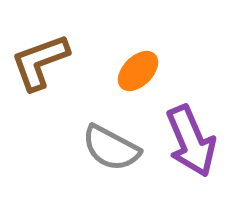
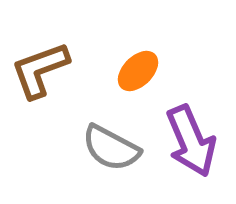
brown L-shape: moved 8 px down
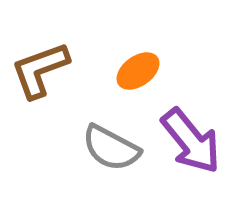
orange ellipse: rotated 9 degrees clockwise
purple arrow: rotated 16 degrees counterclockwise
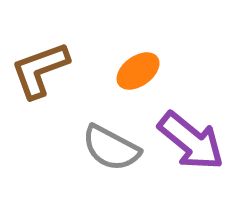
purple arrow: rotated 12 degrees counterclockwise
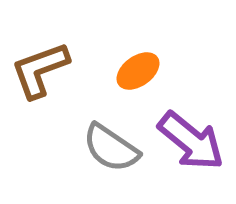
gray semicircle: rotated 6 degrees clockwise
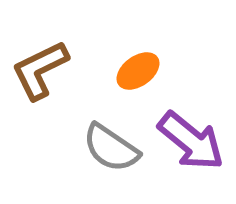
brown L-shape: rotated 6 degrees counterclockwise
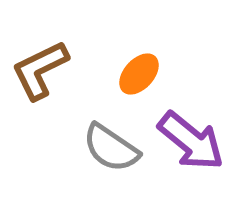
orange ellipse: moved 1 px right, 3 px down; rotated 12 degrees counterclockwise
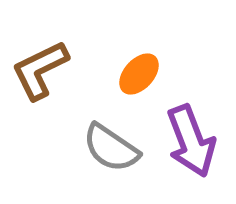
purple arrow: rotated 30 degrees clockwise
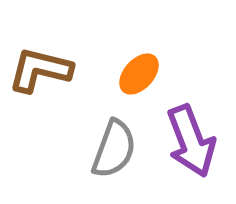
brown L-shape: rotated 40 degrees clockwise
gray semicircle: moved 3 px right, 1 px down; rotated 104 degrees counterclockwise
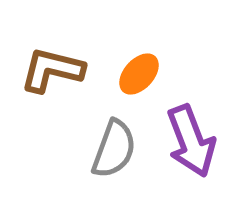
brown L-shape: moved 12 px right
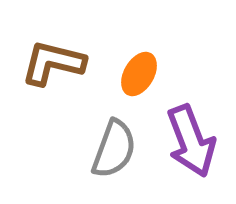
brown L-shape: moved 1 px right, 7 px up
orange ellipse: rotated 12 degrees counterclockwise
